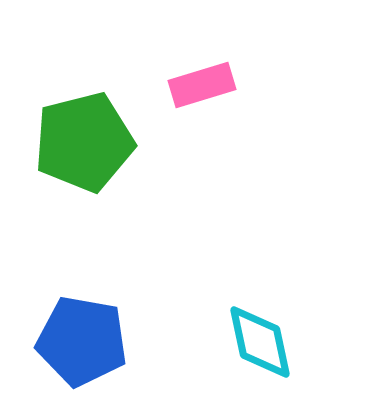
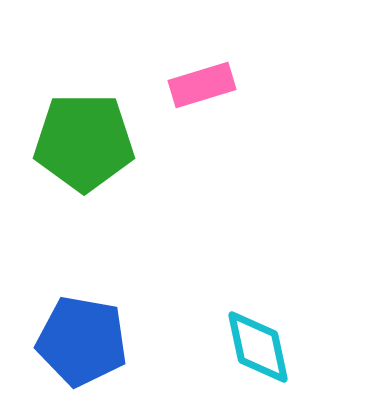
green pentagon: rotated 14 degrees clockwise
cyan diamond: moved 2 px left, 5 px down
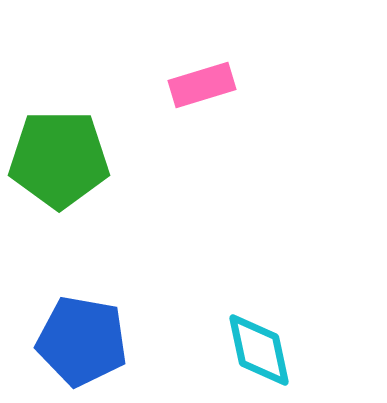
green pentagon: moved 25 px left, 17 px down
cyan diamond: moved 1 px right, 3 px down
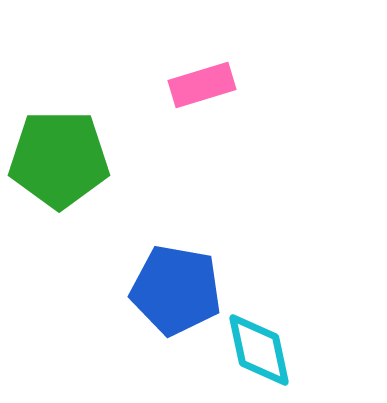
blue pentagon: moved 94 px right, 51 px up
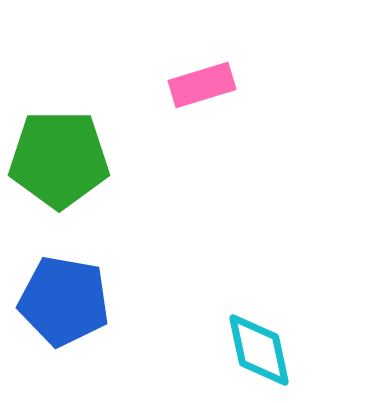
blue pentagon: moved 112 px left, 11 px down
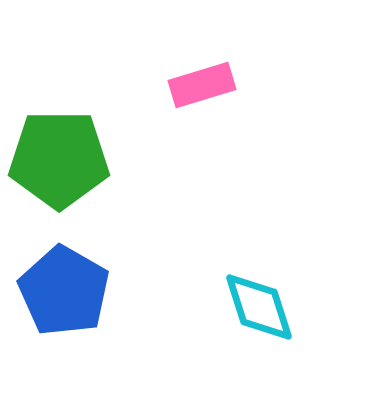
blue pentagon: moved 10 px up; rotated 20 degrees clockwise
cyan diamond: moved 43 px up; rotated 6 degrees counterclockwise
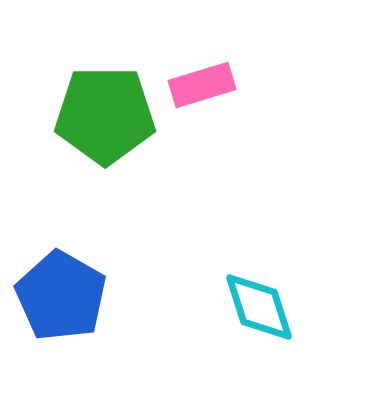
green pentagon: moved 46 px right, 44 px up
blue pentagon: moved 3 px left, 5 px down
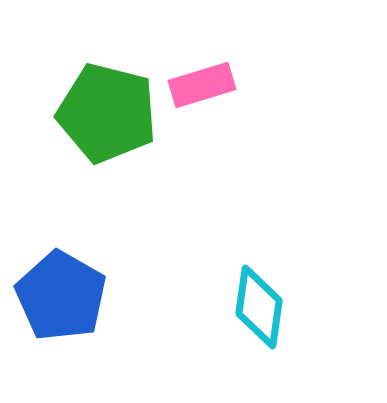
green pentagon: moved 2 px right, 2 px up; rotated 14 degrees clockwise
cyan diamond: rotated 26 degrees clockwise
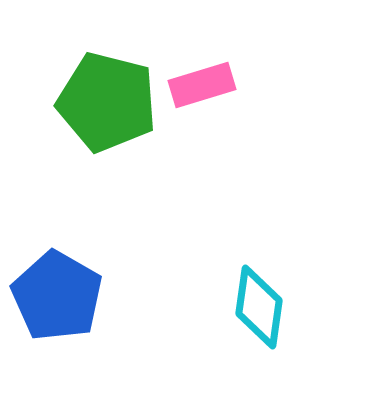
green pentagon: moved 11 px up
blue pentagon: moved 4 px left
